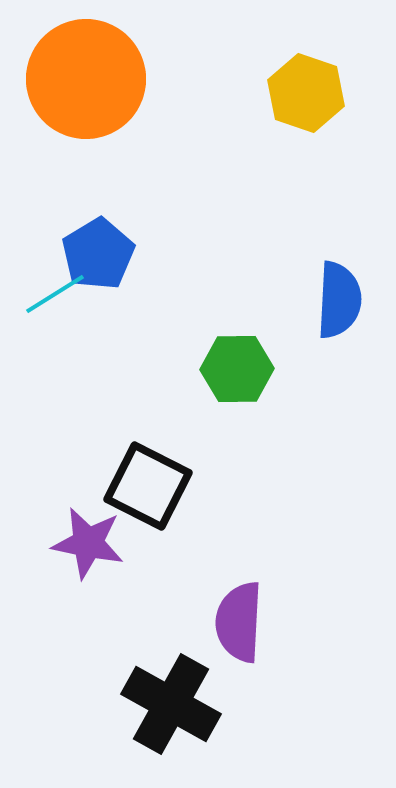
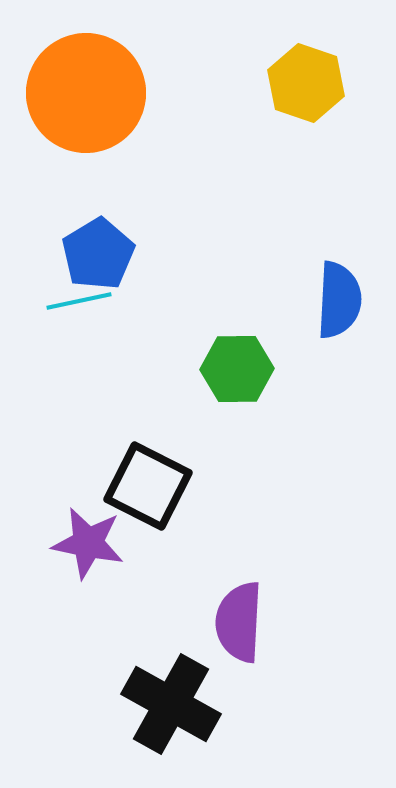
orange circle: moved 14 px down
yellow hexagon: moved 10 px up
cyan line: moved 24 px right, 7 px down; rotated 20 degrees clockwise
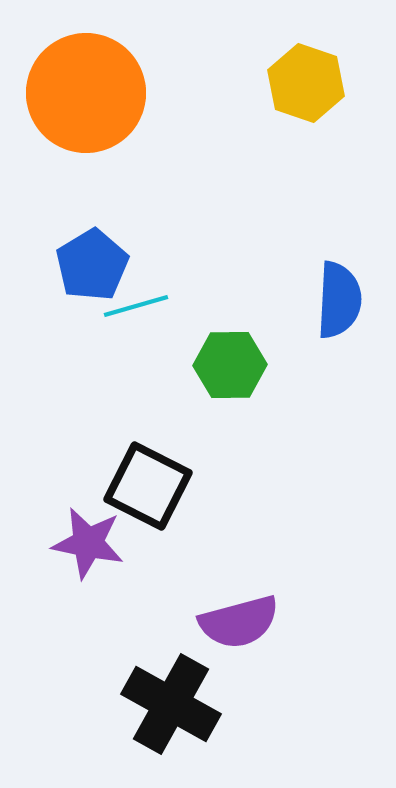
blue pentagon: moved 6 px left, 11 px down
cyan line: moved 57 px right, 5 px down; rotated 4 degrees counterclockwise
green hexagon: moved 7 px left, 4 px up
purple semicircle: rotated 108 degrees counterclockwise
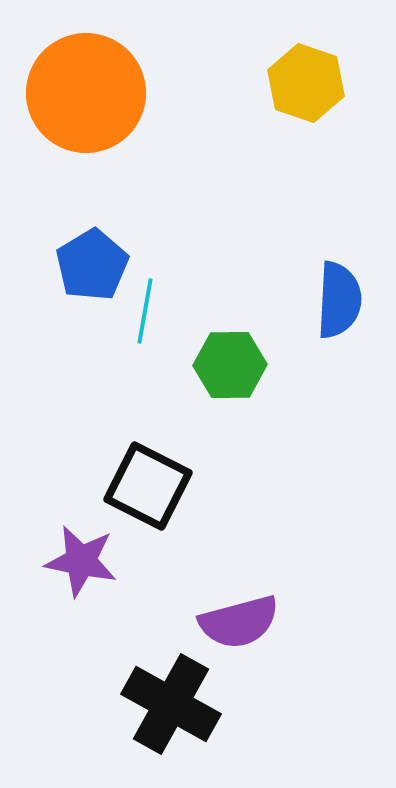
cyan line: moved 9 px right, 5 px down; rotated 64 degrees counterclockwise
purple star: moved 7 px left, 18 px down
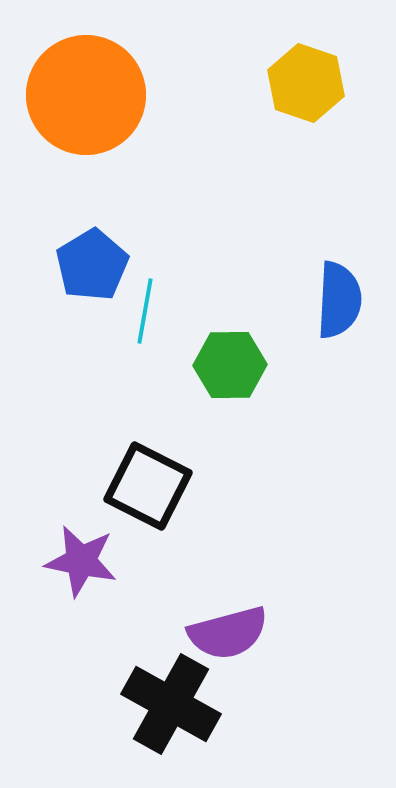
orange circle: moved 2 px down
purple semicircle: moved 11 px left, 11 px down
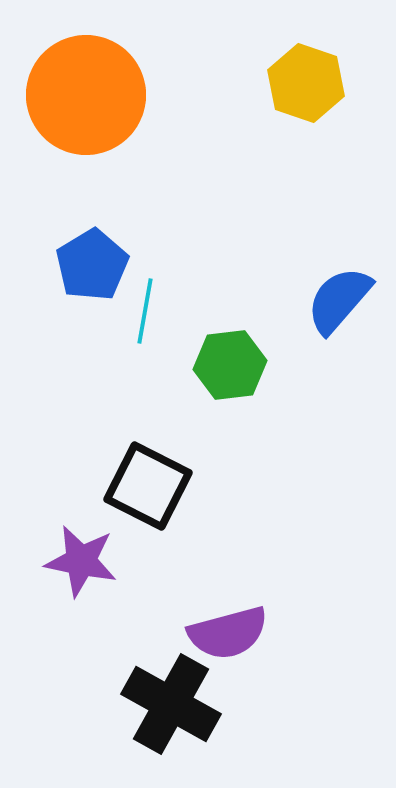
blue semicircle: rotated 142 degrees counterclockwise
green hexagon: rotated 6 degrees counterclockwise
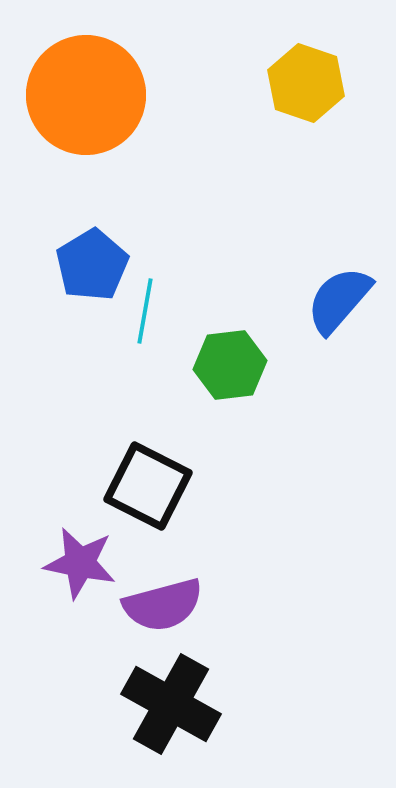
purple star: moved 1 px left, 2 px down
purple semicircle: moved 65 px left, 28 px up
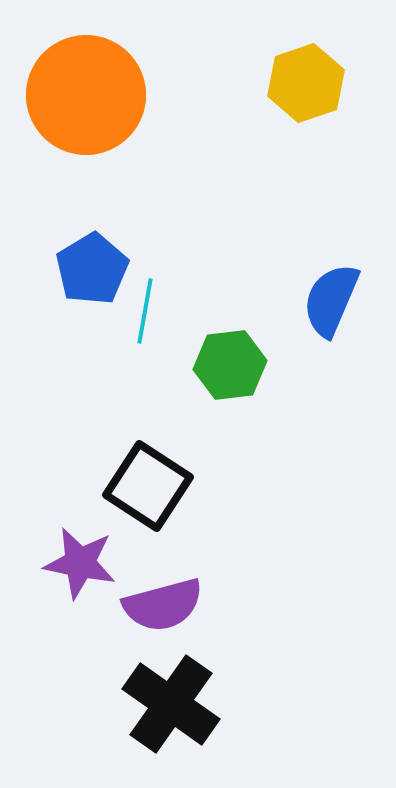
yellow hexagon: rotated 22 degrees clockwise
blue pentagon: moved 4 px down
blue semicircle: moved 8 px left; rotated 18 degrees counterclockwise
black square: rotated 6 degrees clockwise
black cross: rotated 6 degrees clockwise
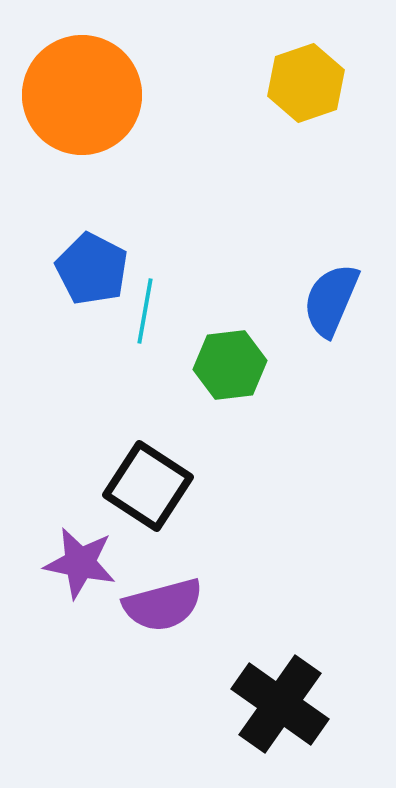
orange circle: moved 4 px left
blue pentagon: rotated 14 degrees counterclockwise
black cross: moved 109 px right
